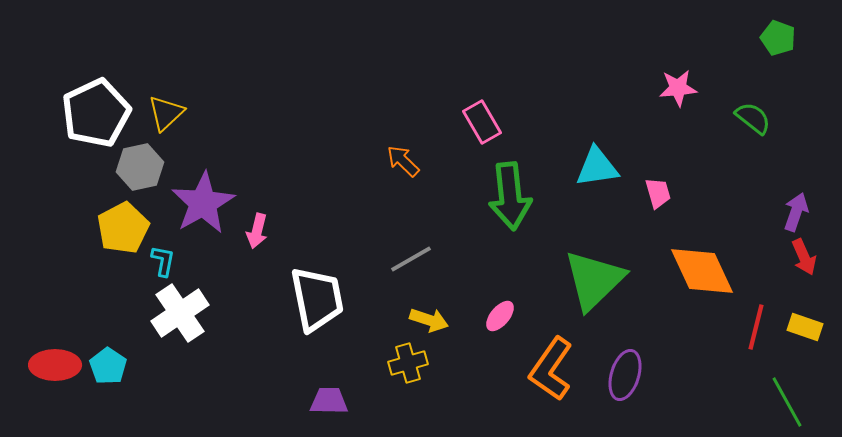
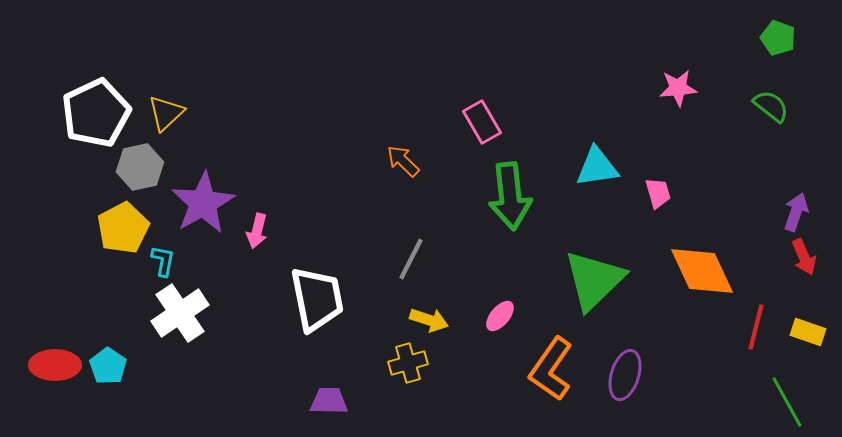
green semicircle: moved 18 px right, 12 px up
gray line: rotated 33 degrees counterclockwise
yellow rectangle: moved 3 px right, 5 px down
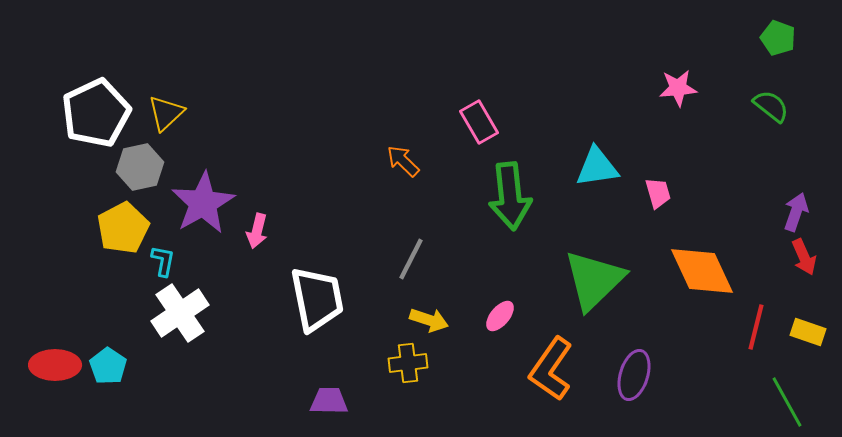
pink rectangle: moved 3 px left
yellow cross: rotated 9 degrees clockwise
purple ellipse: moved 9 px right
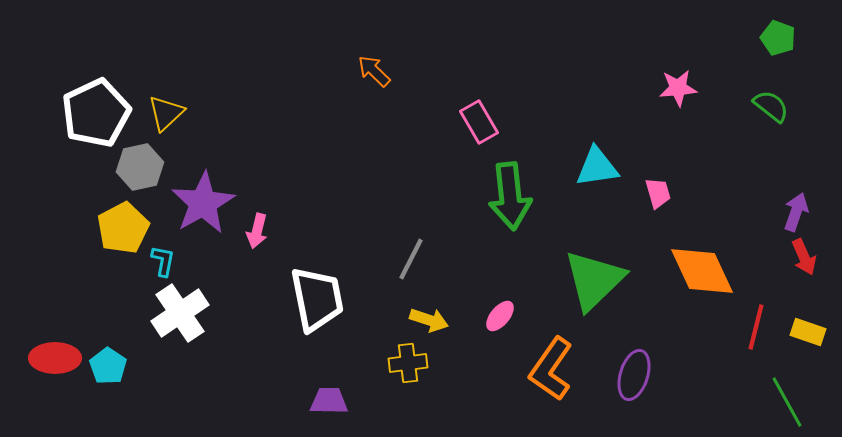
orange arrow: moved 29 px left, 90 px up
red ellipse: moved 7 px up
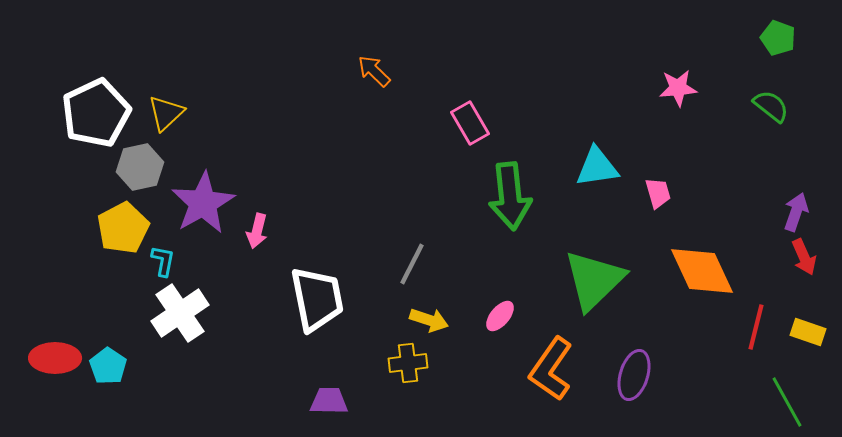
pink rectangle: moved 9 px left, 1 px down
gray line: moved 1 px right, 5 px down
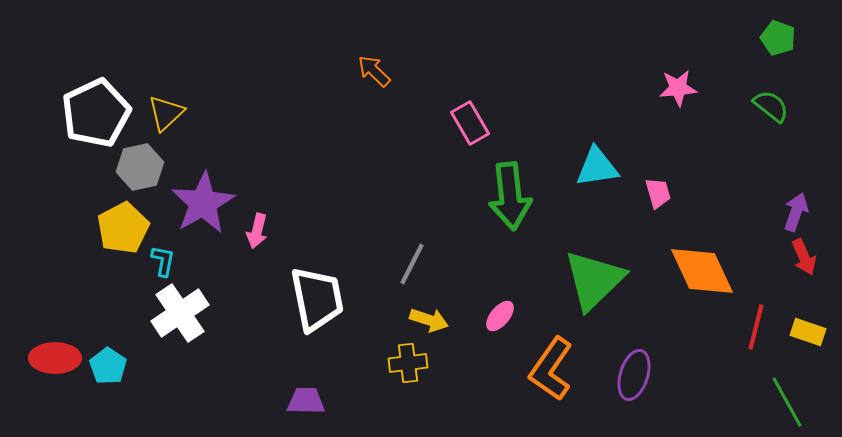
purple trapezoid: moved 23 px left
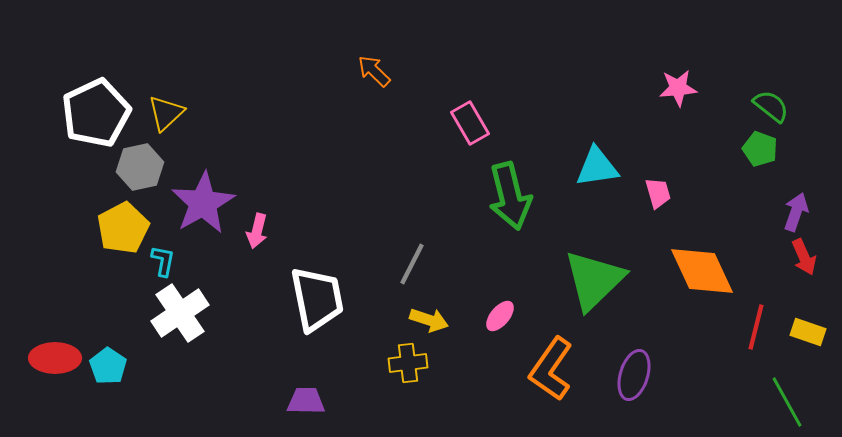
green pentagon: moved 18 px left, 111 px down
green arrow: rotated 8 degrees counterclockwise
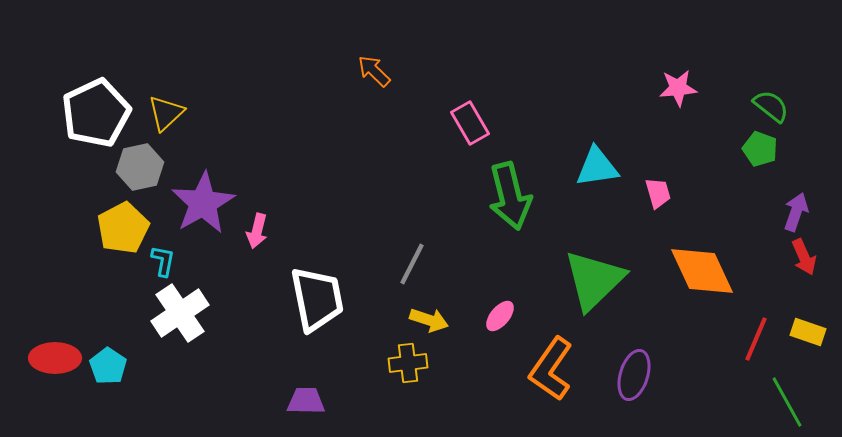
red line: moved 12 px down; rotated 9 degrees clockwise
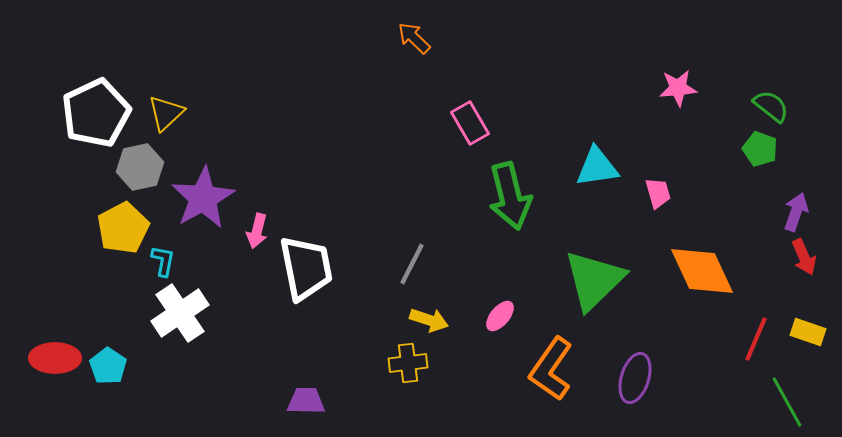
orange arrow: moved 40 px right, 33 px up
purple star: moved 5 px up
white trapezoid: moved 11 px left, 31 px up
purple ellipse: moved 1 px right, 3 px down
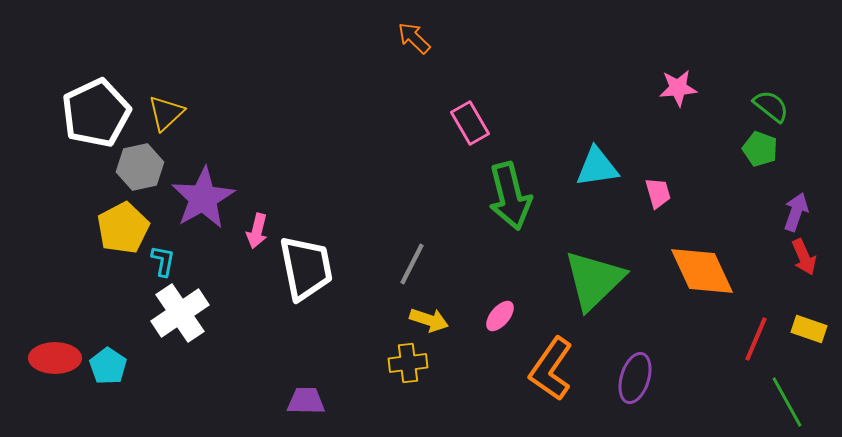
yellow rectangle: moved 1 px right, 3 px up
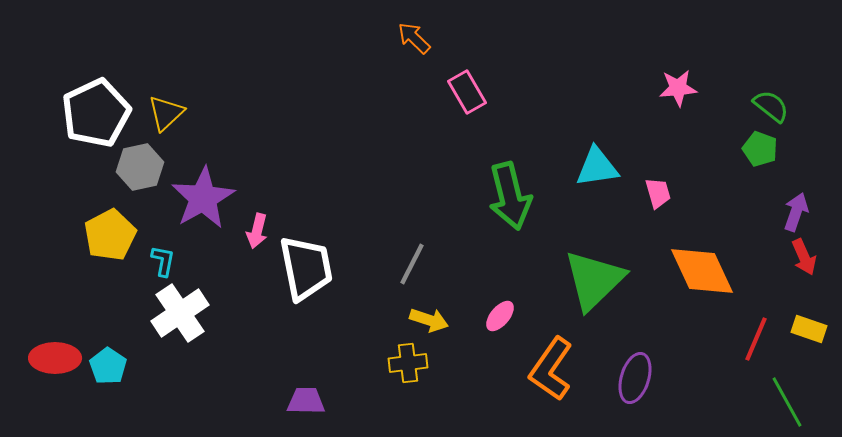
pink rectangle: moved 3 px left, 31 px up
yellow pentagon: moved 13 px left, 7 px down
